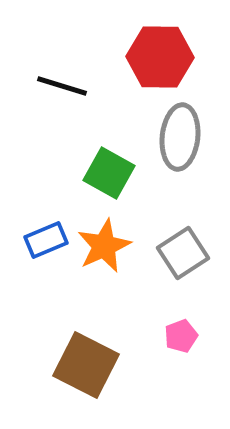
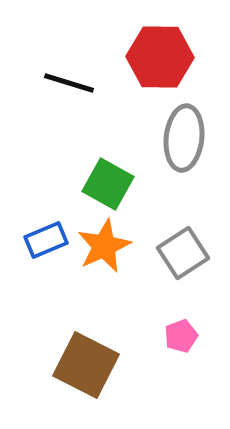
black line: moved 7 px right, 3 px up
gray ellipse: moved 4 px right, 1 px down
green square: moved 1 px left, 11 px down
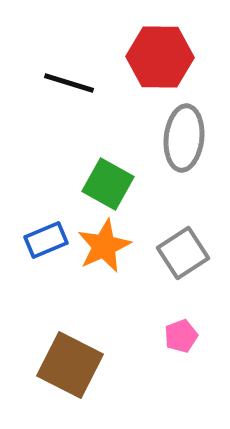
brown square: moved 16 px left
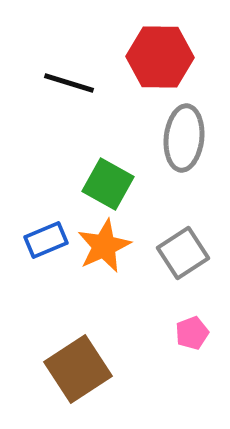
pink pentagon: moved 11 px right, 3 px up
brown square: moved 8 px right, 4 px down; rotated 30 degrees clockwise
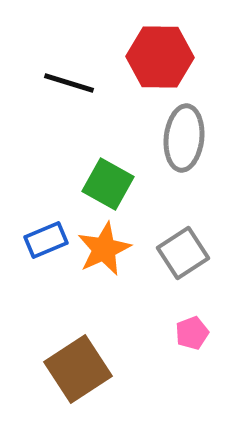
orange star: moved 3 px down
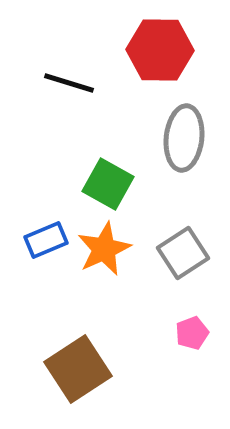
red hexagon: moved 7 px up
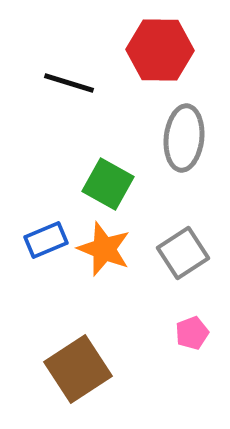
orange star: rotated 26 degrees counterclockwise
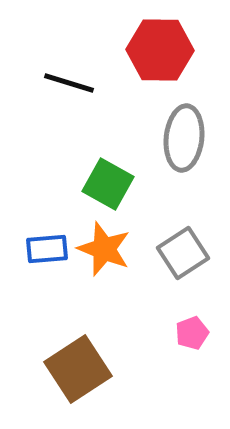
blue rectangle: moved 1 px right, 9 px down; rotated 18 degrees clockwise
